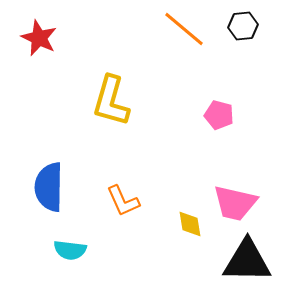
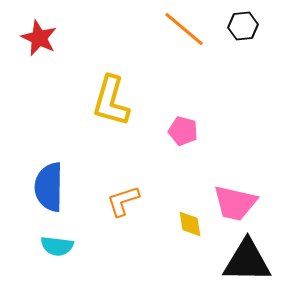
pink pentagon: moved 36 px left, 16 px down
orange L-shape: rotated 96 degrees clockwise
cyan semicircle: moved 13 px left, 4 px up
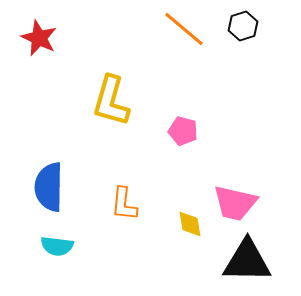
black hexagon: rotated 12 degrees counterclockwise
orange L-shape: moved 1 px right, 3 px down; rotated 66 degrees counterclockwise
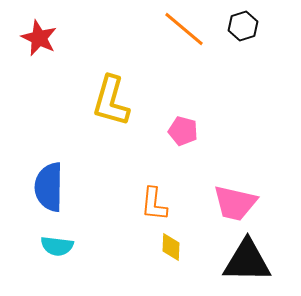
orange L-shape: moved 30 px right
yellow diamond: moved 19 px left, 23 px down; rotated 12 degrees clockwise
